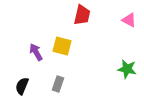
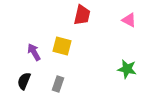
purple arrow: moved 2 px left
black semicircle: moved 2 px right, 5 px up
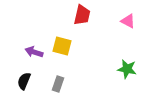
pink triangle: moved 1 px left, 1 px down
purple arrow: rotated 42 degrees counterclockwise
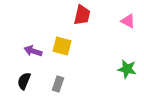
purple arrow: moved 1 px left, 1 px up
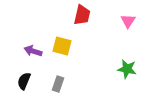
pink triangle: rotated 35 degrees clockwise
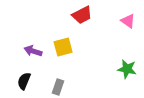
red trapezoid: rotated 50 degrees clockwise
pink triangle: rotated 28 degrees counterclockwise
yellow square: moved 1 px right, 1 px down; rotated 30 degrees counterclockwise
gray rectangle: moved 3 px down
